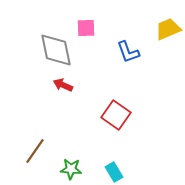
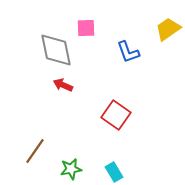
yellow trapezoid: rotated 12 degrees counterclockwise
green star: rotated 15 degrees counterclockwise
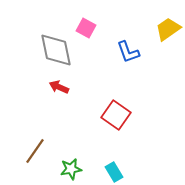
pink square: rotated 30 degrees clockwise
red arrow: moved 4 px left, 2 px down
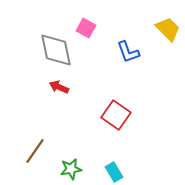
yellow trapezoid: rotated 80 degrees clockwise
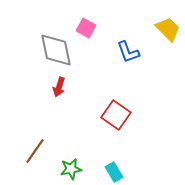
red arrow: rotated 96 degrees counterclockwise
